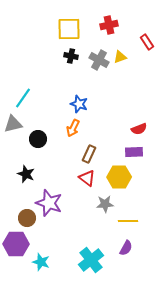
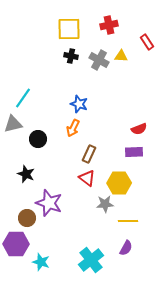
yellow triangle: moved 1 px right, 1 px up; rotated 24 degrees clockwise
yellow hexagon: moved 6 px down
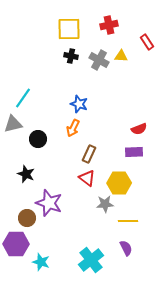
purple semicircle: rotated 56 degrees counterclockwise
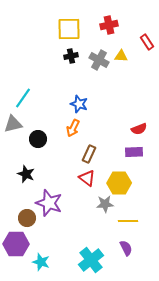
black cross: rotated 24 degrees counterclockwise
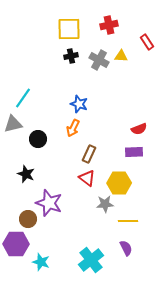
brown circle: moved 1 px right, 1 px down
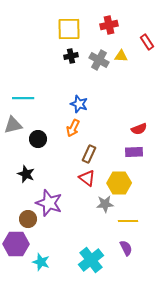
cyan line: rotated 55 degrees clockwise
gray triangle: moved 1 px down
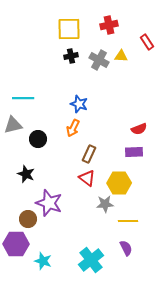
cyan star: moved 2 px right, 1 px up
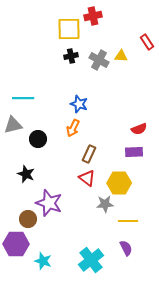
red cross: moved 16 px left, 9 px up
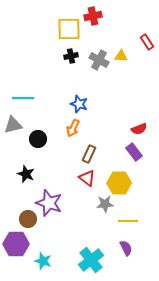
purple rectangle: rotated 54 degrees clockwise
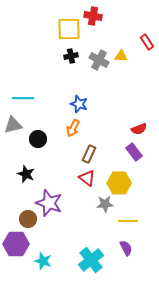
red cross: rotated 24 degrees clockwise
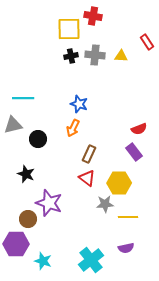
gray cross: moved 4 px left, 5 px up; rotated 24 degrees counterclockwise
yellow line: moved 4 px up
purple semicircle: rotated 105 degrees clockwise
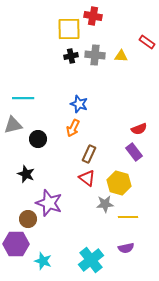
red rectangle: rotated 21 degrees counterclockwise
yellow hexagon: rotated 15 degrees clockwise
